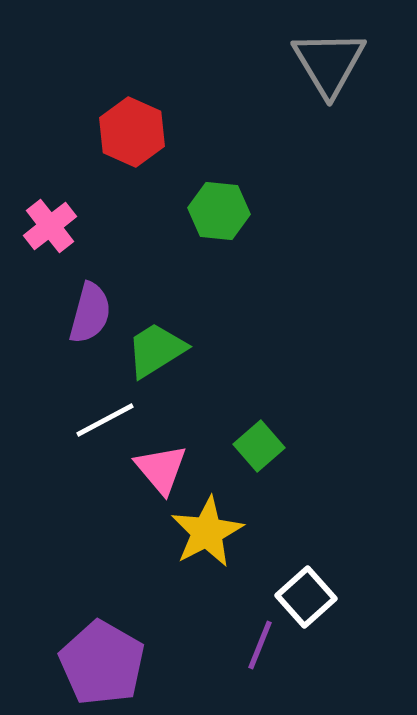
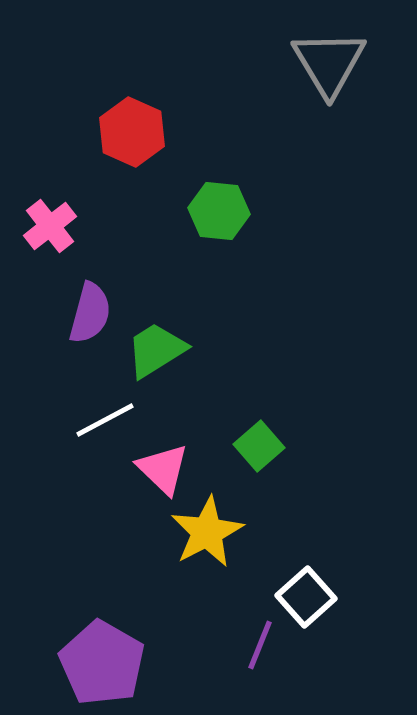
pink triangle: moved 2 px right; rotated 6 degrees counterclockwise
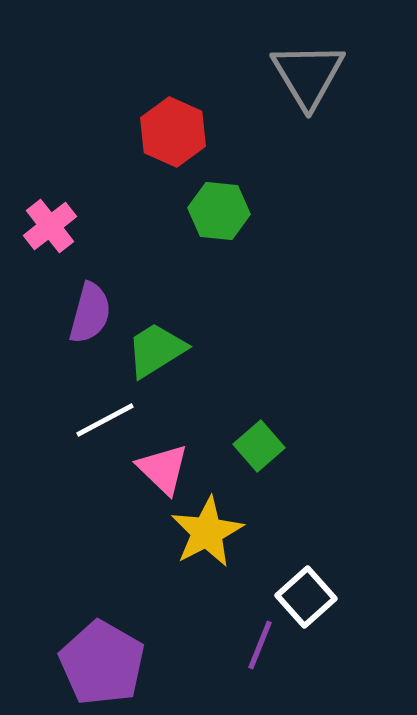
gray triangle: moved 21 px left, 12 px down
red hexagon: moved 41 px right
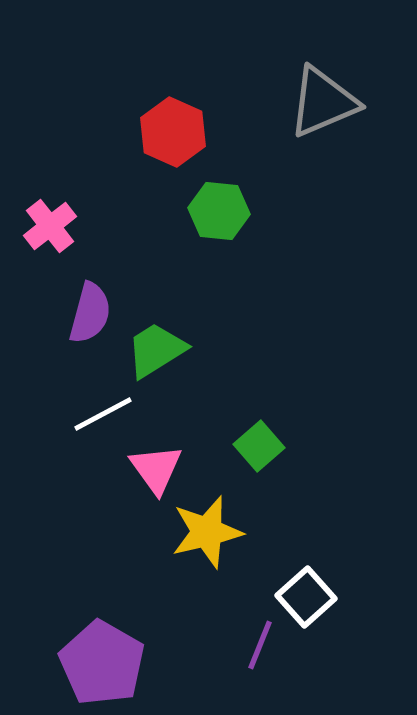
gray triangle: moved 15 px right, 27 px down; rotated 38 degrees clockwise
white line: moved 2 px left, 6 px up
pink triangle: moved 7 px left; rotated 10 degrees clockwise
yellow star: rotated 14 degrees clockwise
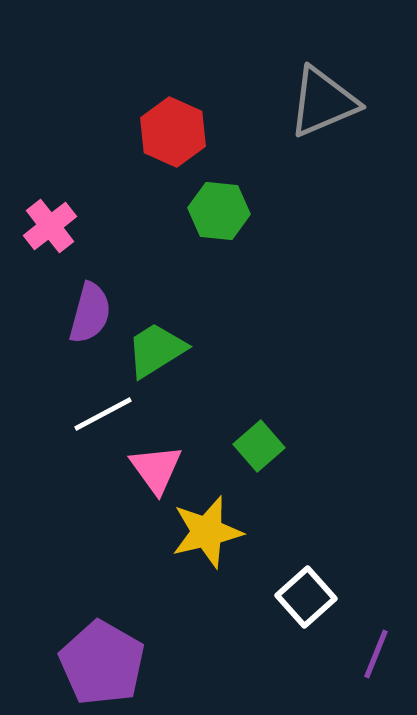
purple line: moved 116 px right, 9 px down
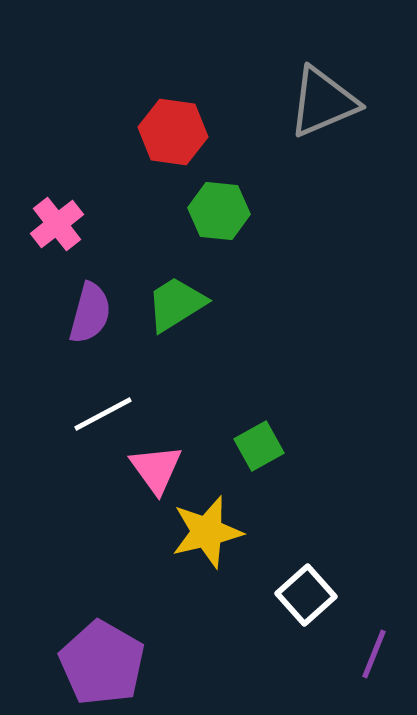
red hexagon: rotated 16 degrees counterclockwise
pink cross: moved 7 px right, 2 px up
green trapezoid: moved 20 px right, 46 px up
green square: rotated 12 degrees clockwise
white square: moved 2 px up
purple line: moved 2 px left
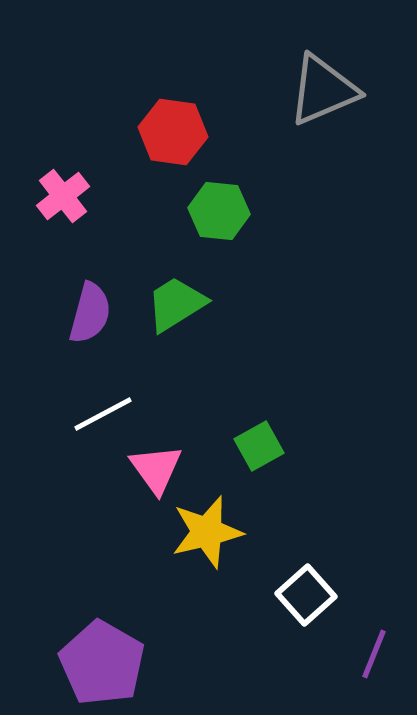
gray triangle: moved 12 px up
pink cross: moved 6 px right, 28 px up
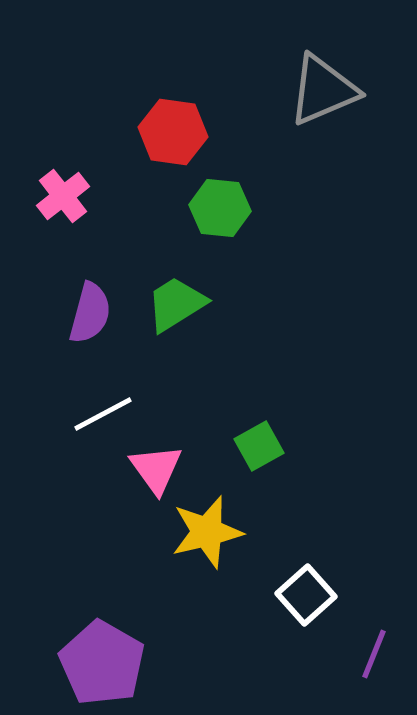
green hexagon: moved 1 px right, 3 px up
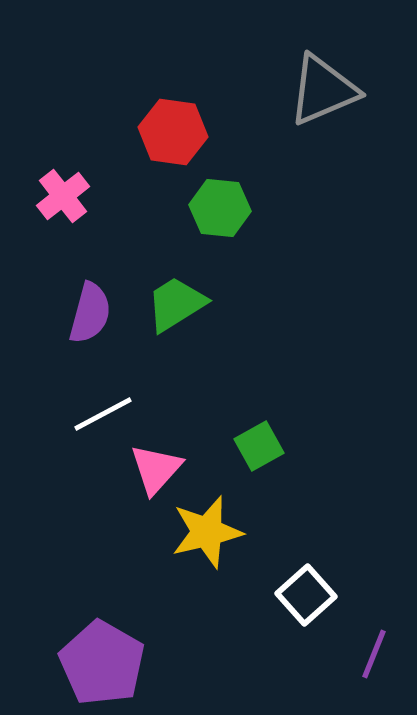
pink triangle: rotated 18 degrees clockwise
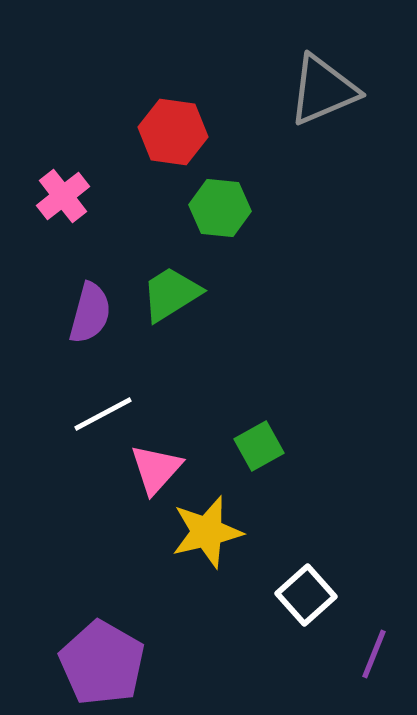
green trapezoid: moved 5 px left, 10 px up
